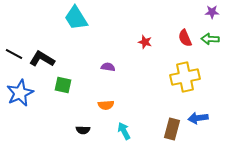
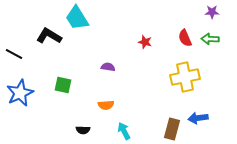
cyan trapezoid: moved 1 px right
black L-shape: moved 7 px right, 23 px up
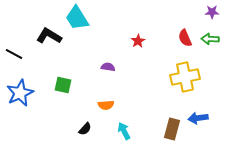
red star: moved 7 px left, 1 px up; rotated 24 degrees clockwise
black semicircle: moved 2 px right, 1 px up; rotated 48 degrees counterclockwise
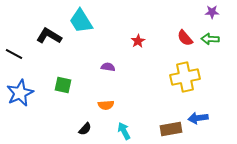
cyan trapezoid: moved 4 px right, 3 px down
red semicircle: rotated 18 degrees counterclockwise
brown rectangle: moved 1 px left; rotated 65 degrees clockwise
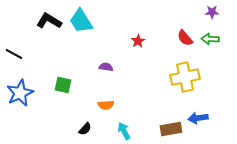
black L-shape: moved 15 px up
purple semicircle: moved 2 px left
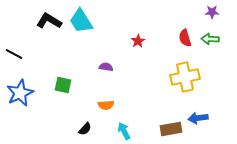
red semicircle: rotated 24 degrees clockwise
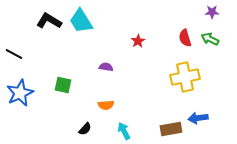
green arrow: rotated 24 degrees clockwise
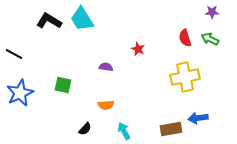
cyan trapezoid: moved 1 px right, 2 px up
red star: moved 8 px down; rotated 16 degrees counterclockwise
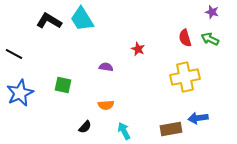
purple star: rotated 16 degrees clockwise
black semicircle: moved 2 px up
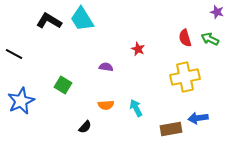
purple star: moved 5 px right
green square: rotated 18 degrees clockwise
blue star: moved 1 px right, 8 px down
cyan arrow: moved 12 px right, 23 px up
